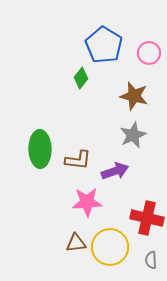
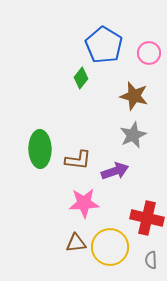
pink star: moved 3 px left, 1 px down
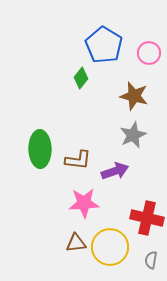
gray semicircle: rotated 12 degrees clockwise
